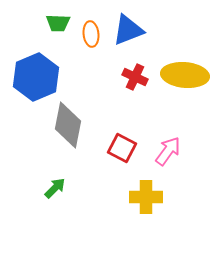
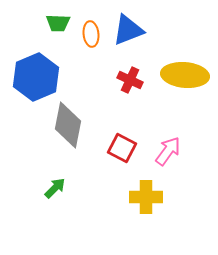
red cross: moved 5 px left, 3 px down
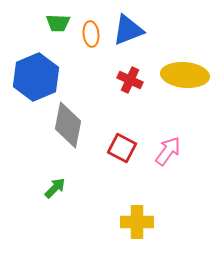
yellow cross: moved 9 px left, 25 px down
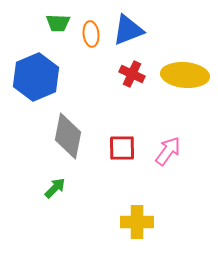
red cross: moved 2 px right, 6 px up
gray diamond: moved 11 px down
red square: rotated 28 degrees counterclockwise
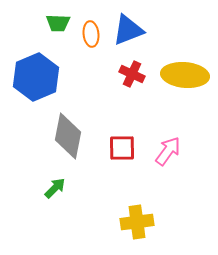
yellow cross: rotated 8 degrees counterclockwise
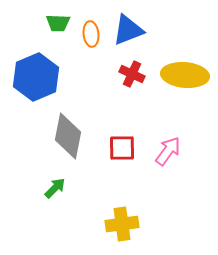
yellow cross: moved 15 px left, 2 px down
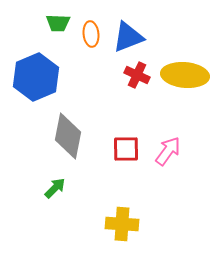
blue triangle: moved 7 px down
red cross: moved 5 px right, 1 px down
red square: moved 4 px right, 1 px down
yellow cross: rotated 12 degrees clockwise
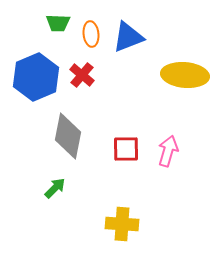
red cross: moved 55 px left; rotated 15 degrees clockwise
pink arrow: rotated 20 degrees counterclockwise
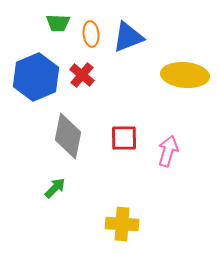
red square: moved 2 px left, 11 px up
